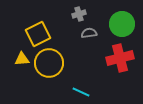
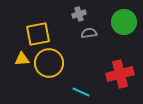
green circle: moved 2 px right, 2 px up
yellow square: rotated 15 degrees clockwise
red cross: moved 16 px down
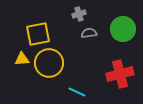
green circle: moved 1 px left, 7 px down
cyan line: moved 4 px left
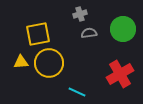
gray cross: moved 1 px right
yellow triangle: moved 1 px left, 3 px down
red cross: rotated 16 degrees counterclockwise
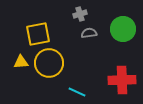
red cross: moved 2 px right, 6 px down; rotated 28 degrees clockwise
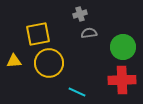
green circle: moved 18 px down
yellow triangle: moved 7 px left, 1 px up
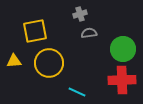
yellow square: moved 3 px left, 3 px up
green circle: moved 2 px down
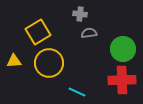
gray cross: rotated 24 degrees clockwise
yellow square: moved 3 px right, 1 px down; rotated 20 degrees counterclockwise
